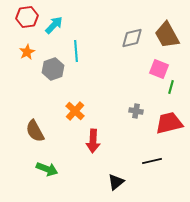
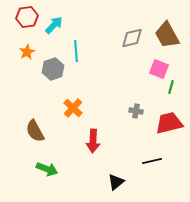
orange cross: moved 2 px left, 3 px up
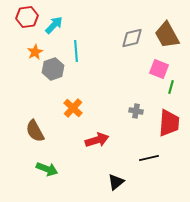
orange star: moved 8 px right
red trapezoid: rotated 108 degrees clockwise
red arrow: moved 4 px right, 1 px up; rotated 110 degrees counterclockwise
black line: moved 3 px left, 3 px up
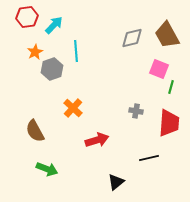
gray hexagon: moved 1 px left
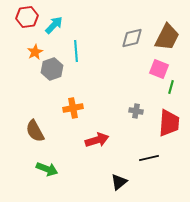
brown trapezoid: moved 2 px down; rotated 124 degrees counterclockwise
orange cross: rotated 36 degrees clockwise
black triangle: moved 3 px right
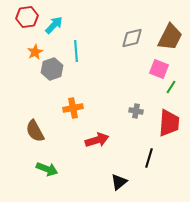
brown trapezoid: moved 3 px right
green line: rotated 16 degrees clockwise
black line: rotated 60 degrees counterclockwise
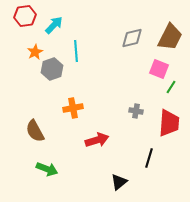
red hexagon: moved 2 px left, 1 px up
